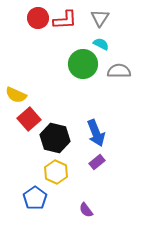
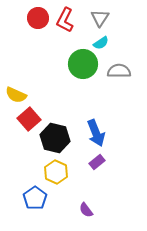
red L-shape: rotated 120 degrees clockwise
cyan semicircle: moved 1 px up; rotated 119 degrees clockwise
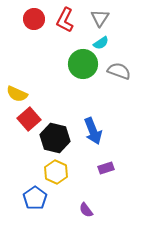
red circle: moved 4 px left, 1 px down
gray semicircle: rotated 20 degrees clockwise
yellow semicircle: moved 1 px right, 1 px up
blue arrow: moved 3 px left, 2 px up
purple rectangle: moved 9 px right, 6 px down; rotated 21 degrees clockwise
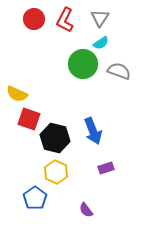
red square: rotated 30 degrees counterclockwise
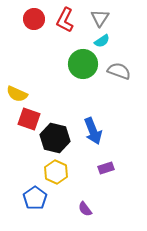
cyan semicircle: moved 1 px right, 2 px up
purple semicircle: moved 1 px left, 1 px up
